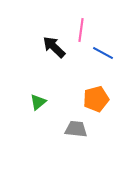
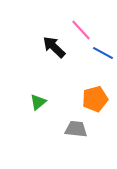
pink line: rotated 50 degrees counterclockwise
orange pentagon: moved 1 px left
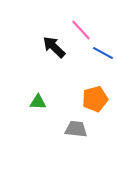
green triangle: rotated 42 degrees clockwise
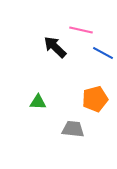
pink line: rotated 35 degrees counterclockwise
black arrow: moved 1 px right
gray trapezoid: moved 3 px left
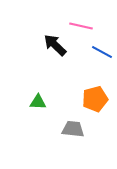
pink line: moved 4 px up
black arrow: moved 2 px up
blue line: moved 1 px left, 1 px up
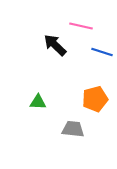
blue line: rotated 10 degrees counterclockwise
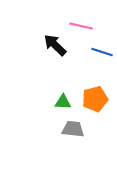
green triangle: moved 25 px right
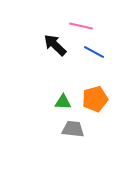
blue line: moved 8 px left; rotated 10 degrees clockwise
